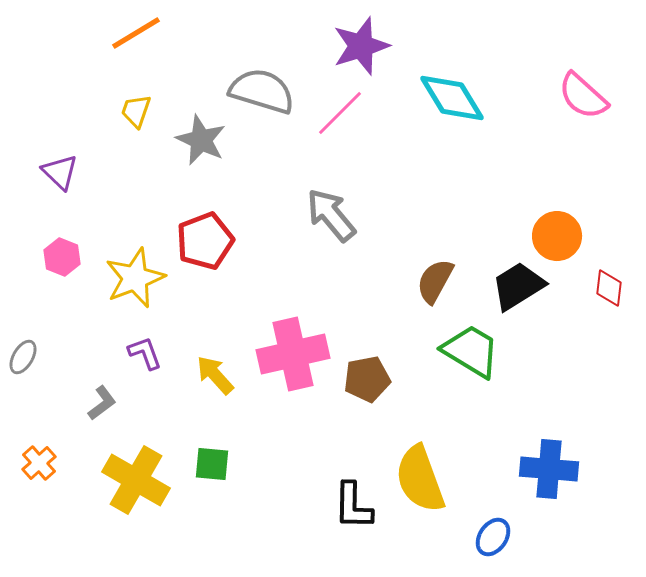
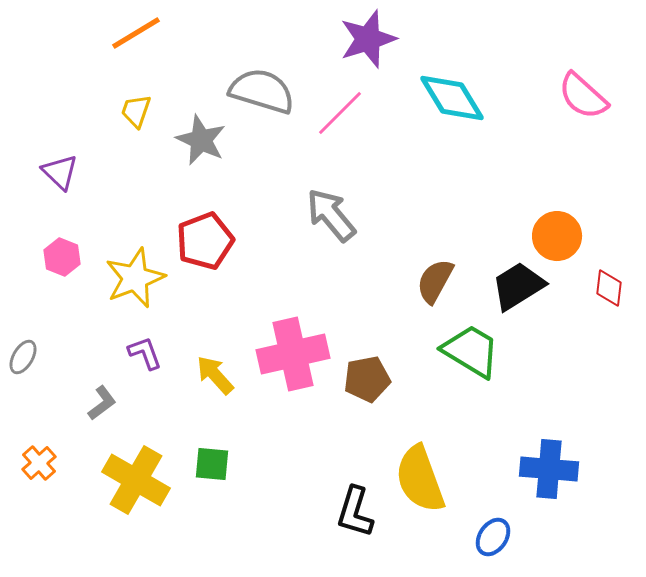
purple star: moved 7 px right, 7 px up
black L-shape: moved 2 px right, 6 px down; rotated 16 degrees clockwise
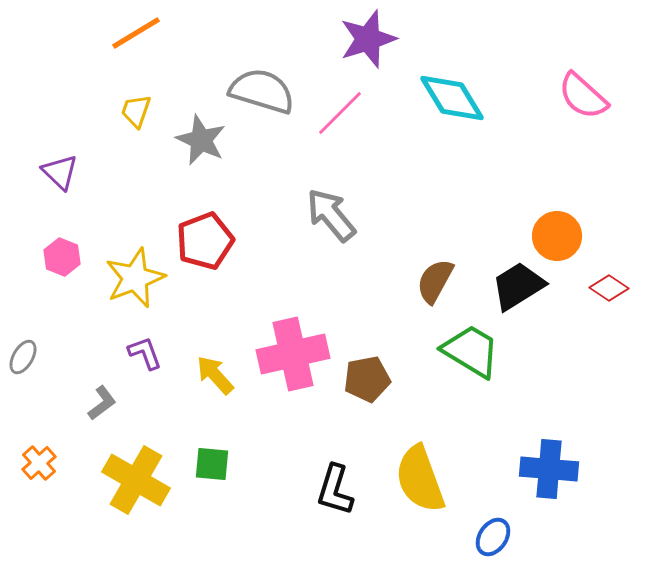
red diamond: rotated 63 degrees counterclockwise
black L-shape: moved 20 px left, 22 px up
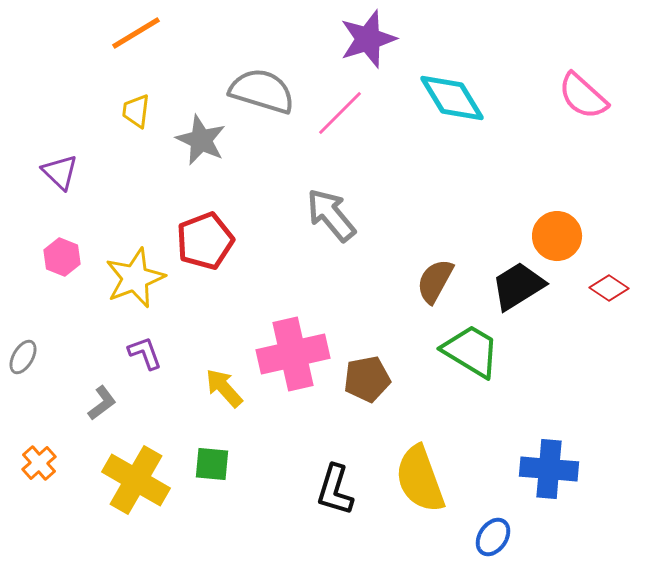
yellow trapezoid: rotated 12 degrees counterclockwise
yellow arrow: moved 9 px right, 13 px down
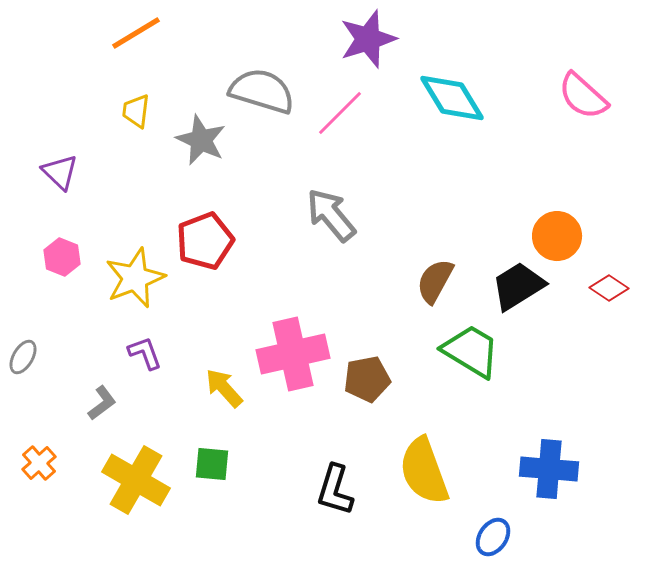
yellow semicircle: moved 4 px right, 8 px up
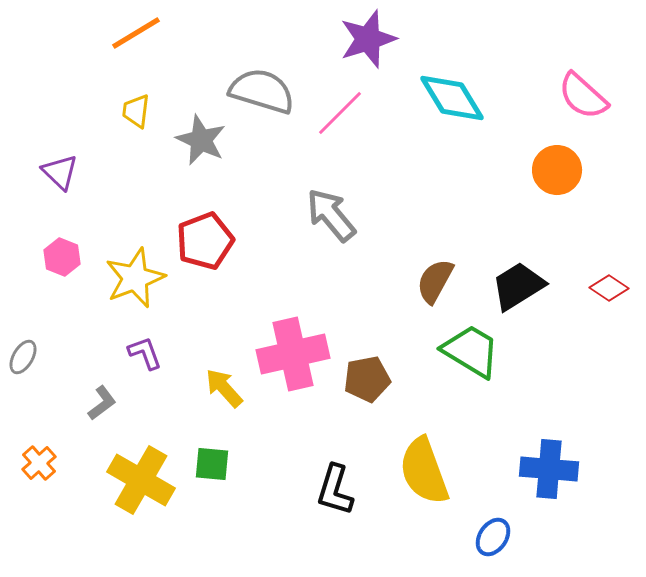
orange circle: moved 66 px up
yellow cross: moved 5 px right
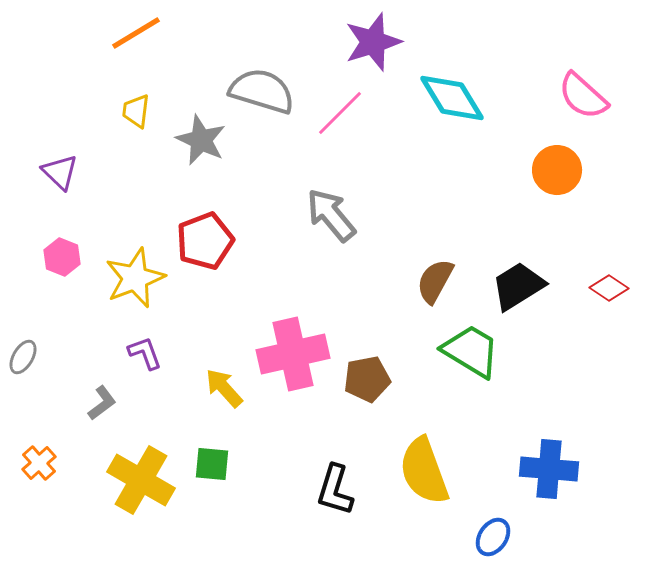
purple star: moved 5 px right, 3 px down
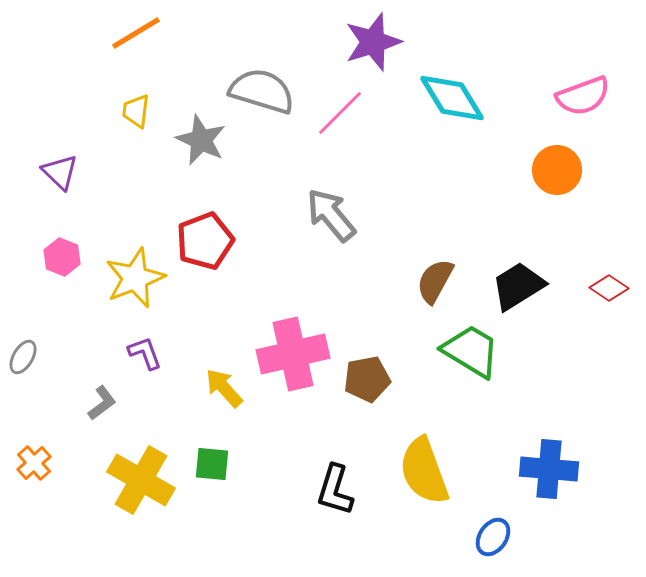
pink semicircle: rotated 62 degrees counterclockwise
orange cross: moved 5 px left
